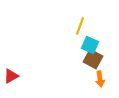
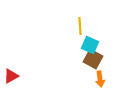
yellow line: rotated 24 degrees counterclockwise
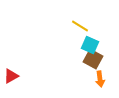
yellow line: rotated 54 degrees counterclockwise
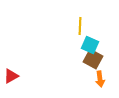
yellow line: rotated 60 degrees clockwise
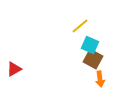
yellow line: rotated 48 degrees clockwise
red triangle: moved 3 px right, 7 px up
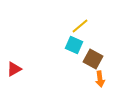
cyan square: moved 16 px left
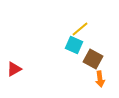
yellow line: moved 3 px down
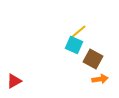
yellow line: moved 2 px left, 3 px down
red triangle: moved 12 px down
orange arrow: rotated 91 degrees counterclockwise
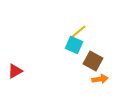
brown square: moved 2 px down
red triangle: moved 1 px right, 10 px up
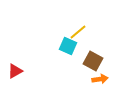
cyan square: moved 6 px left, 1 px down
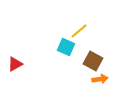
yellow line: moved 1 px right, 1 px up
cyan square: moved 2 px left, 1 px down
red triangle: moved 7 px up
